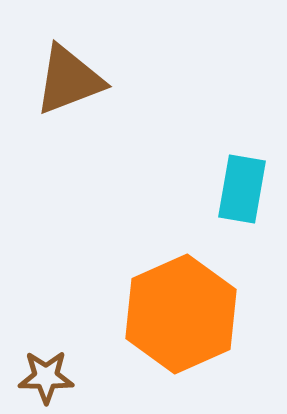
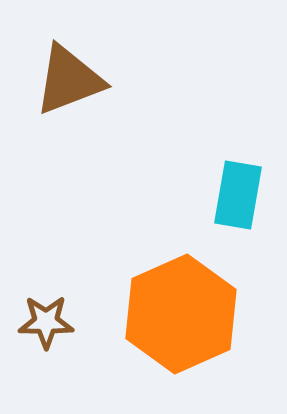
cyan rectangle: moved 4 px left, 6 px down
brown star: moved 55 px up
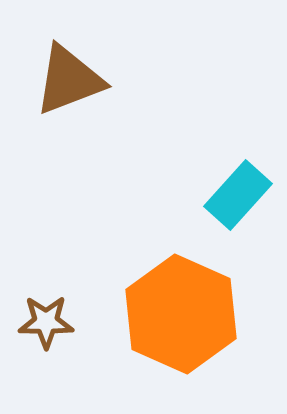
cyan rectangle: rotated 32 degrees clockwise
orange hexagon: rotated 12 degrees counterclockwise
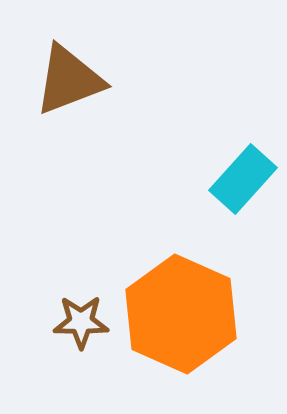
cyan rectangle: moved 5 px right, 16 px up
brown star: moved 35 px right
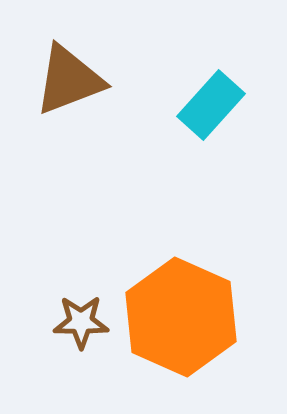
cyan rectangle: moved 32 px left, 74 px up
orange hexagon: moved 3 px down
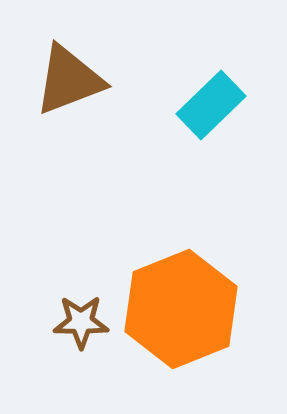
cyan rectangle: rotated 4 degrees clockwise
orange hexagon: moved 8 px up; rotated 14 degrees clockwise
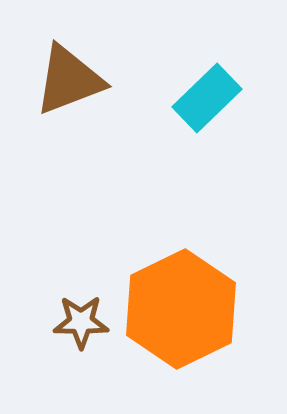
cyan rectangle: moved 4 px left, 7 px up
orange hexagon: rotated 4 degrees counterclockwise
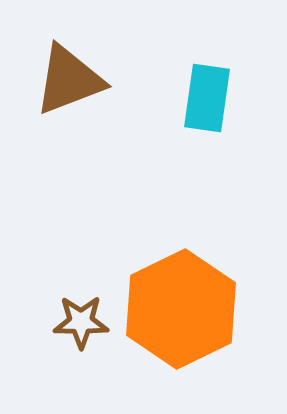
cyan rectangle: rotated 38 degrees counterclockwise
